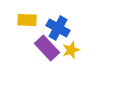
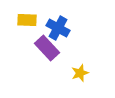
yellow star: moved 9 px right, 23 px down
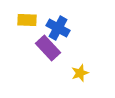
purple rectangle: moved 1 px right
